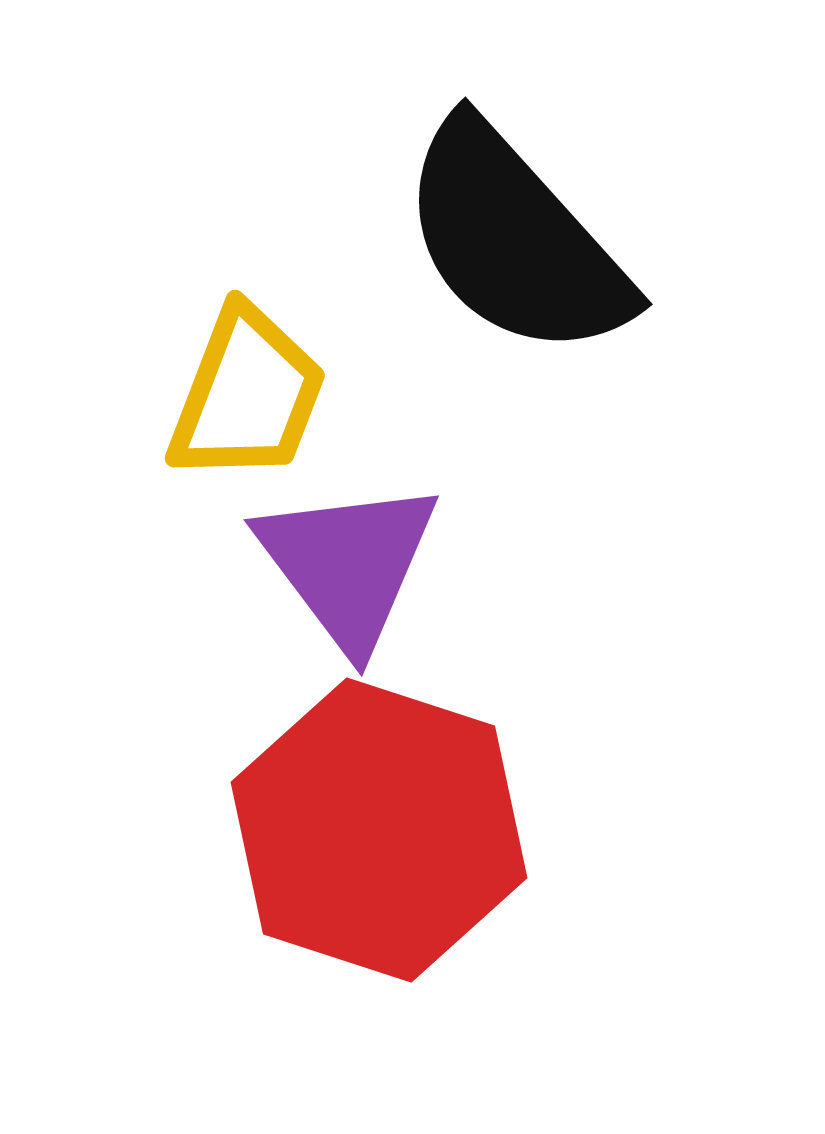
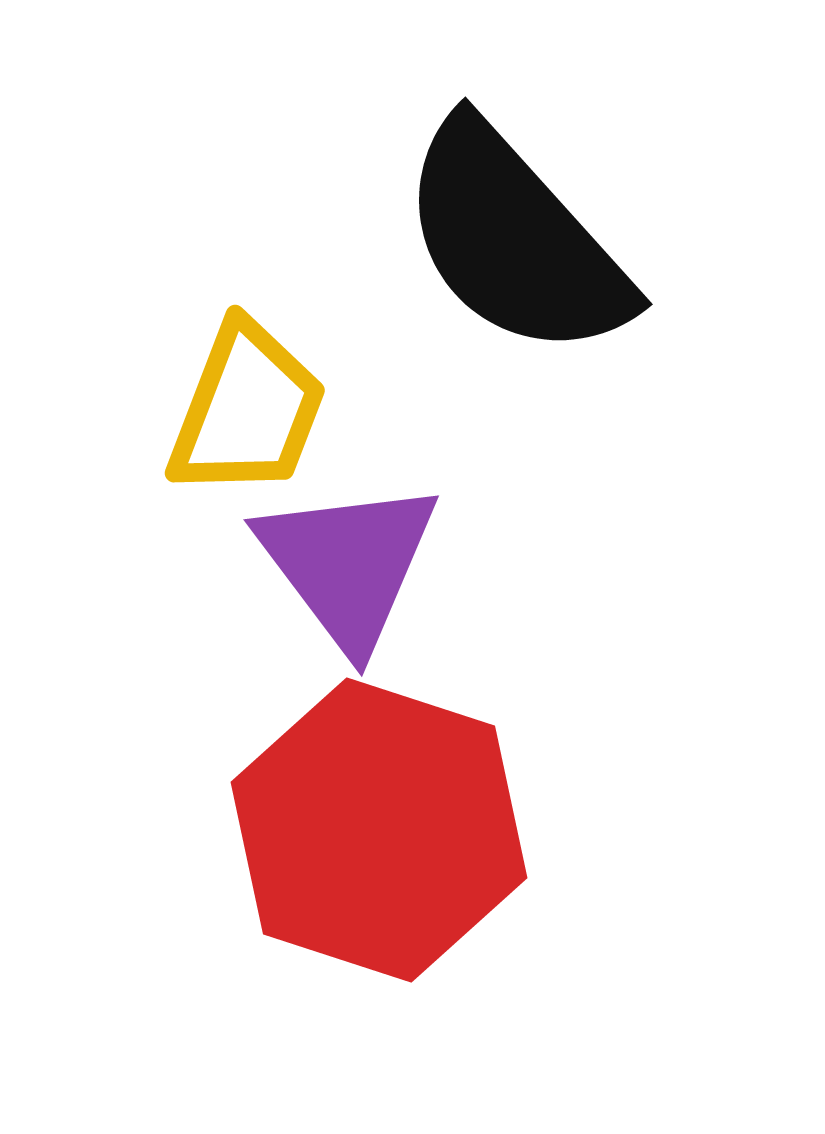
yellow trapezoid: moved 15 px down
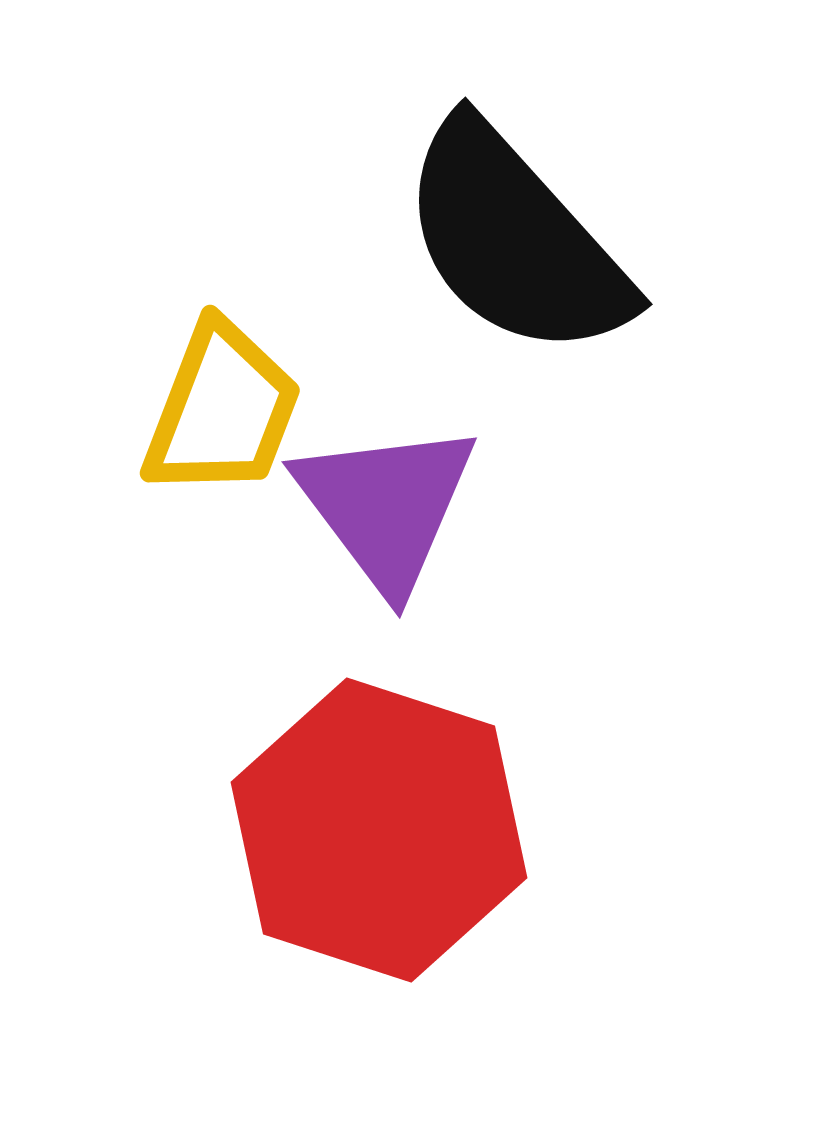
yellow trapezoid: moved 25 px left
purple triangle: moved 38 px right, 58 px up
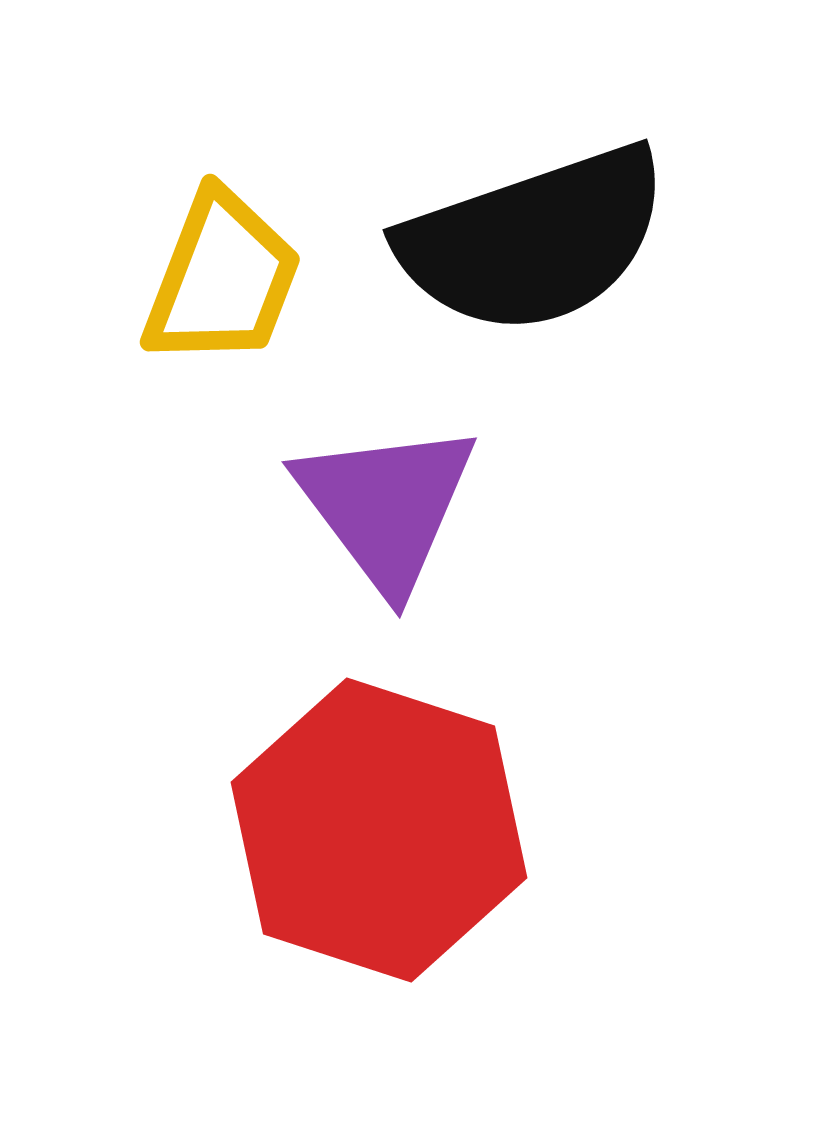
black semicircle: moved 19 px right; rotated 67 degrees counterclockwise
yellow trapezoid: moved 131 px up
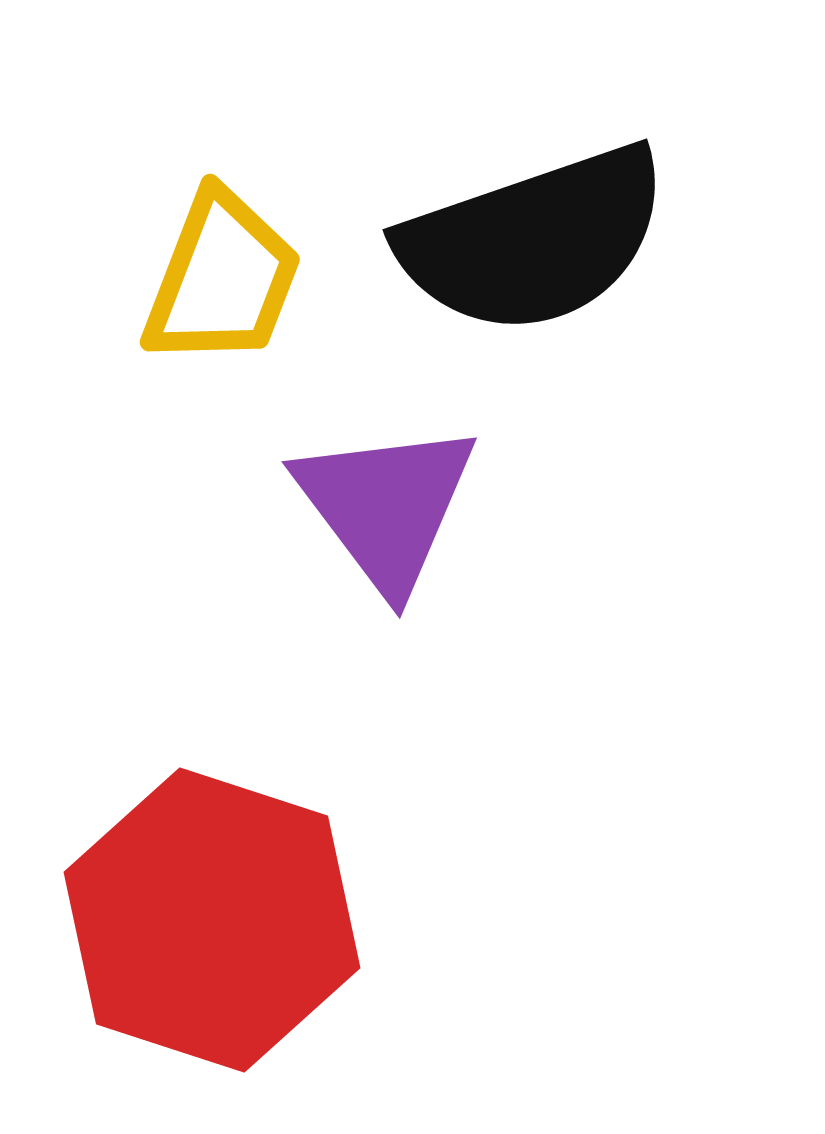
red hexagon: moved 167 px left, 90 px down
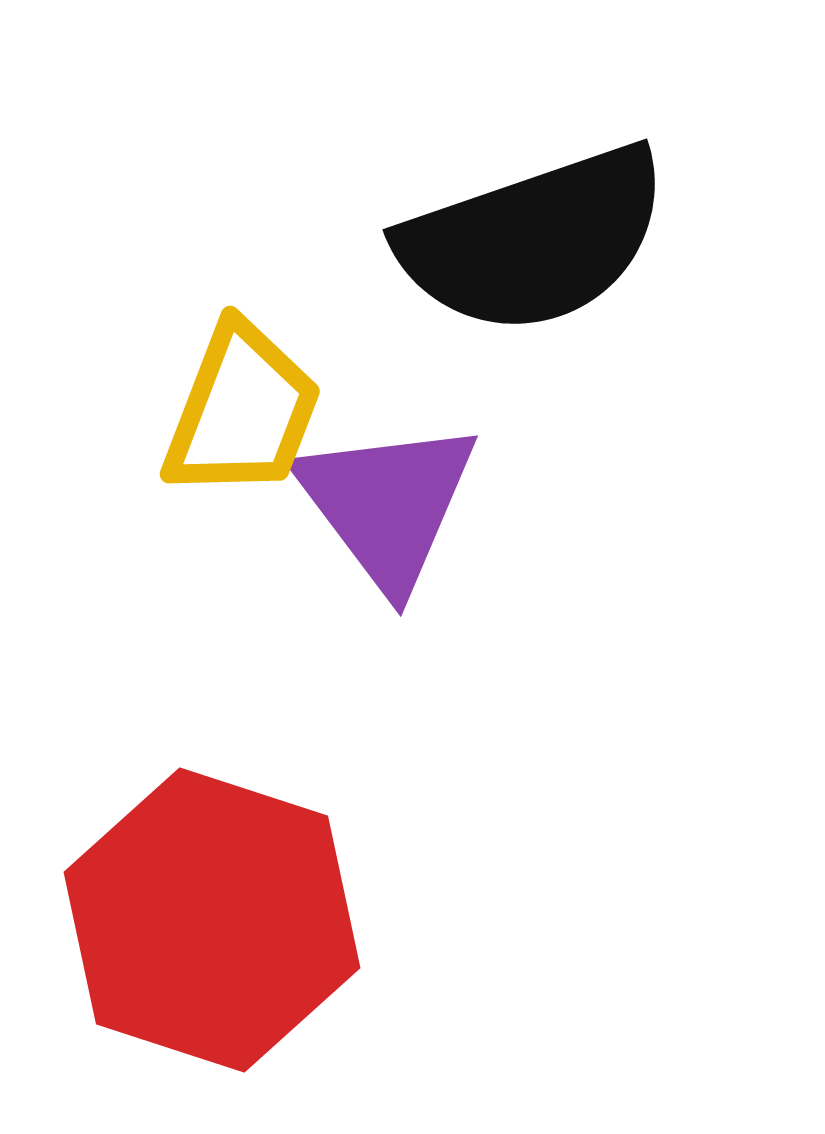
yellow trapezoid: moved 20 px right, 132 px down
purple triangle: moved 1 px right, 2 px up
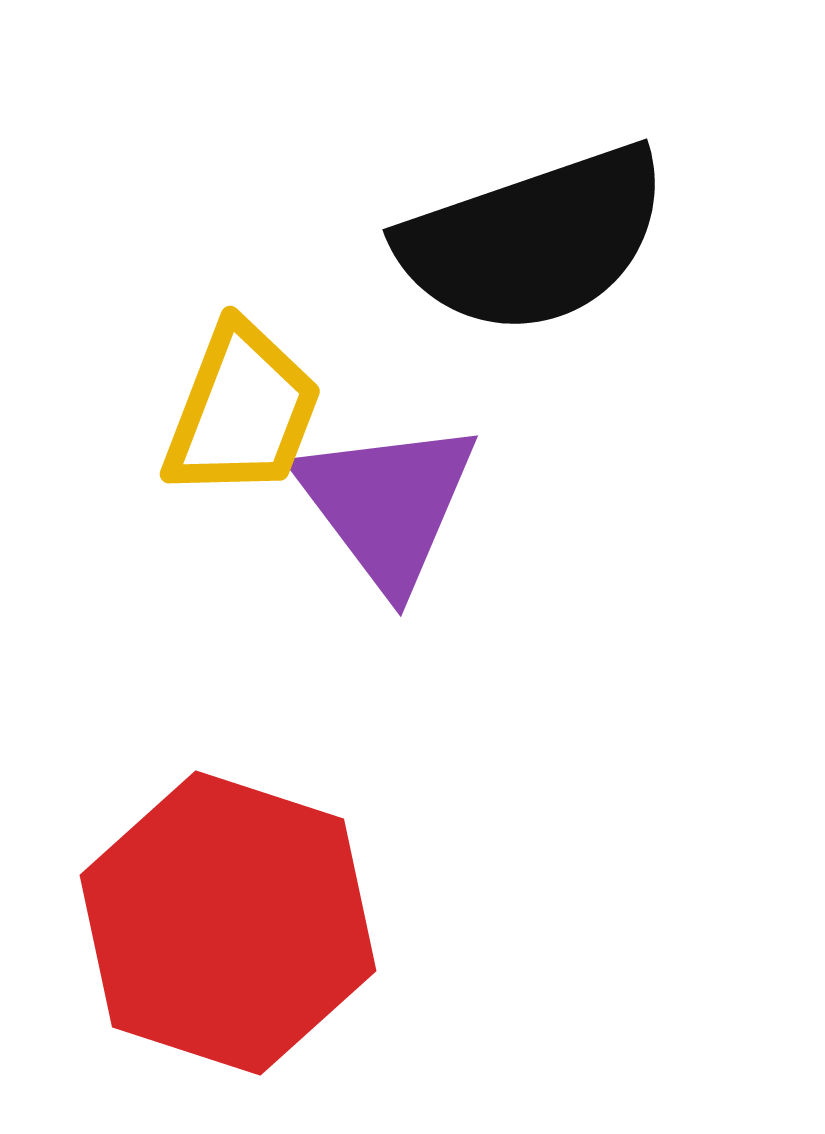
red hexagon: moved 16 px right, 3 px down
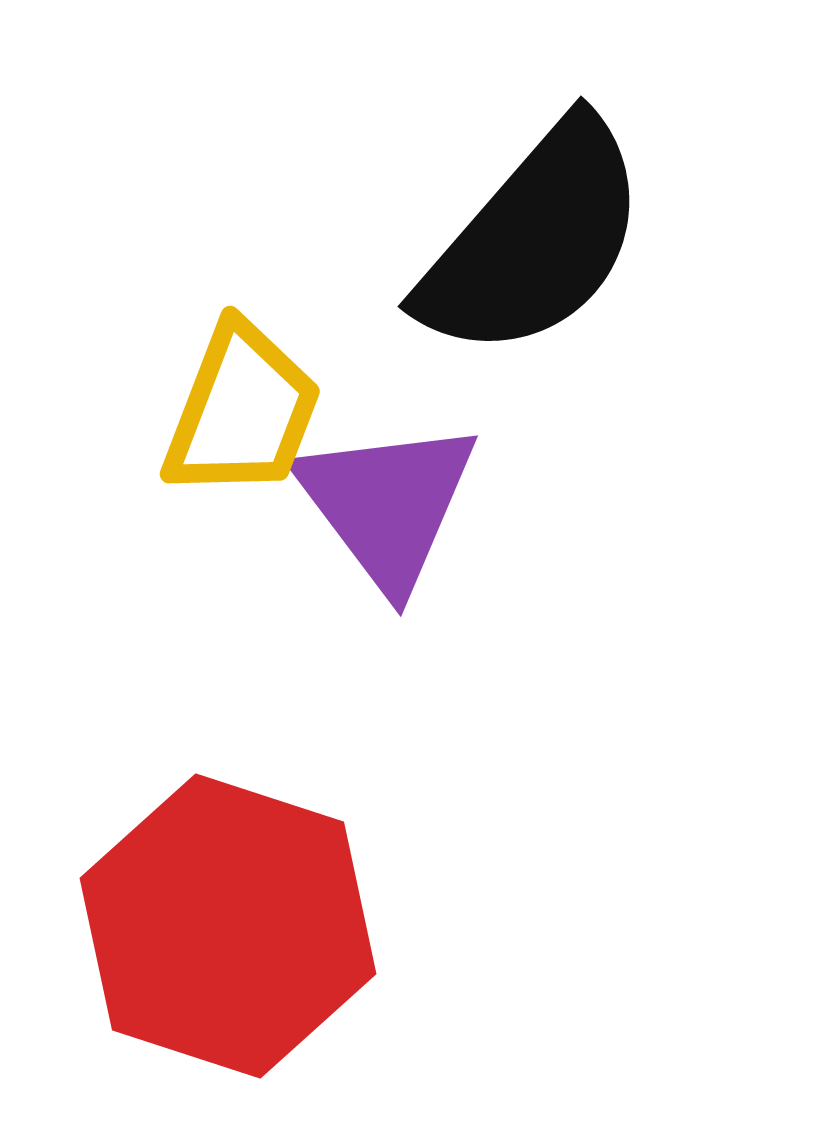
black semicircle: rotated 30 degrees counterclockwise
red hexagon: moved 3 px down
